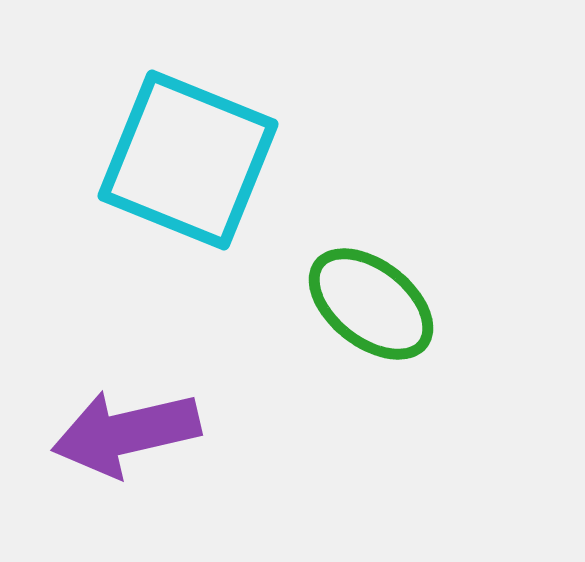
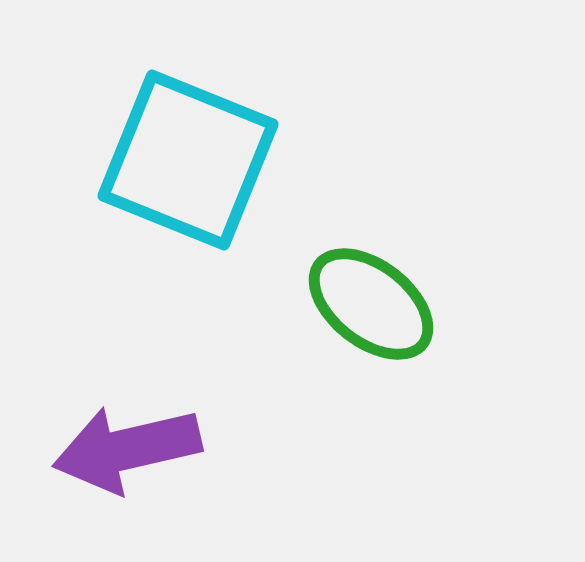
purple arrow: moved 1 px right, 16 px down
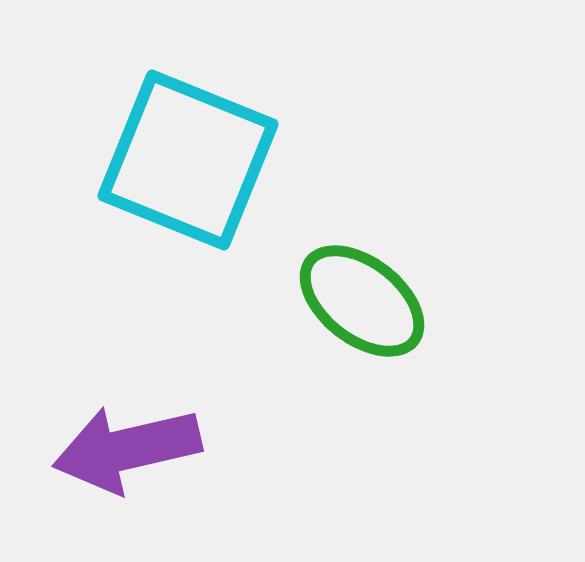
green ellipse: moved 9 px left, 3 px up
